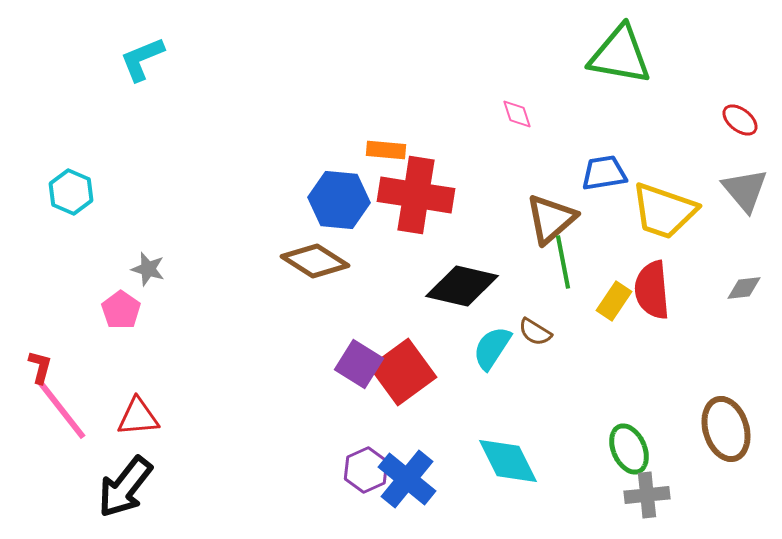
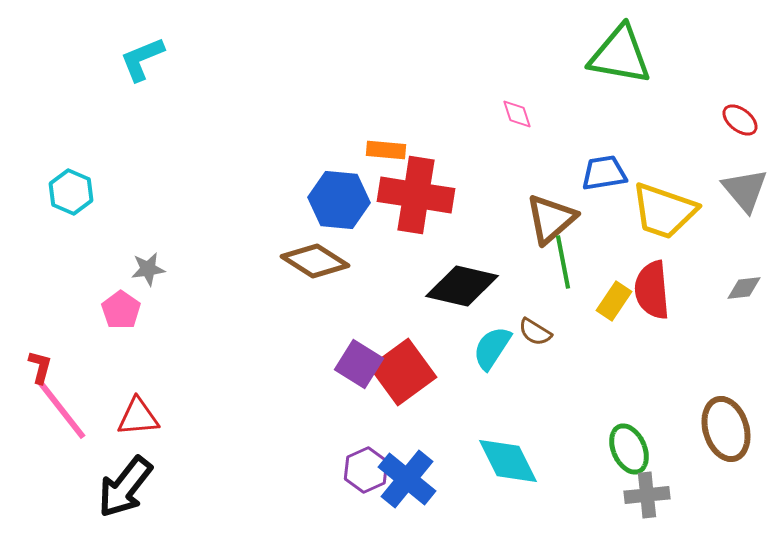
gray star: rotated 24 degrees counterclockwise
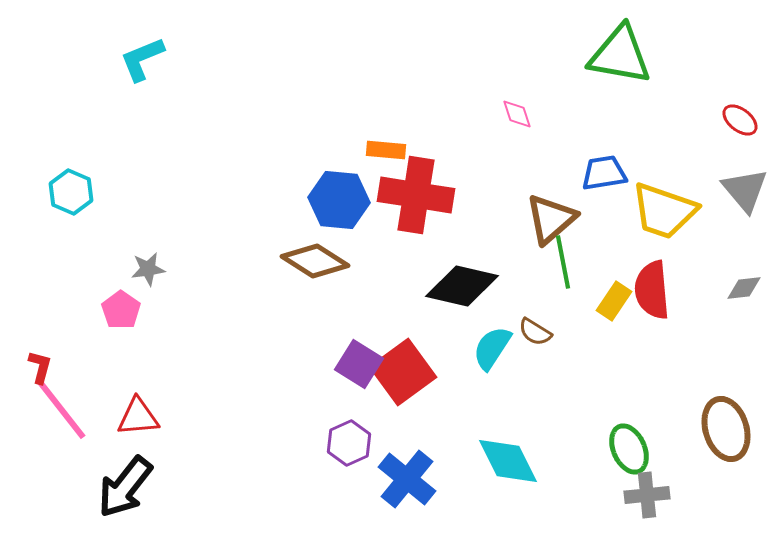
purple hexagon: moved 17 px left, 27 px up
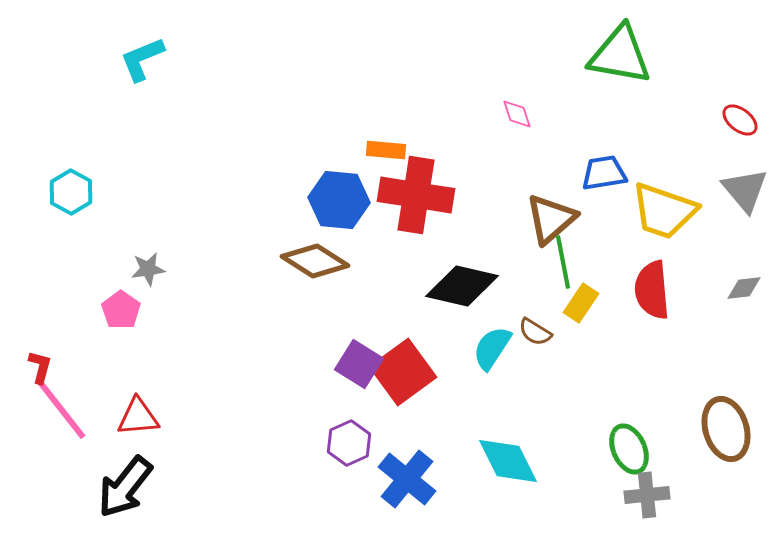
cyan hexagon: rotated 6 degrees clockwise
yellow rectangle: moved 33 px left, 2 px down
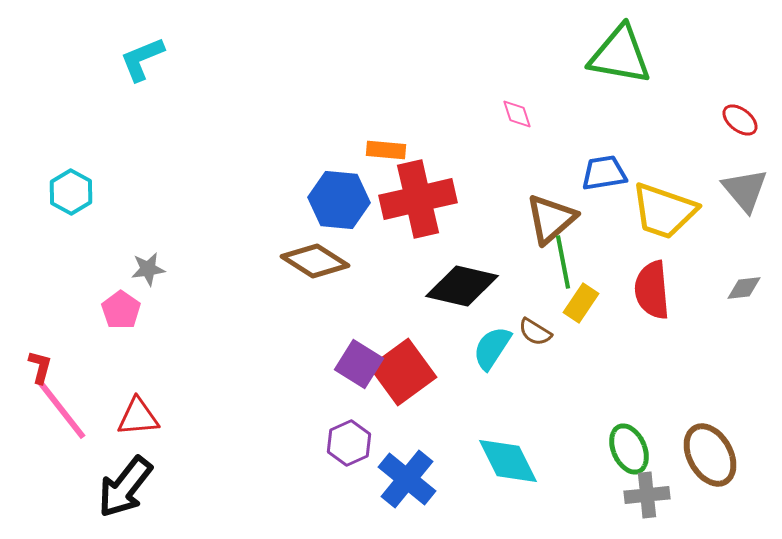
red cross: moved 2 px right, 4 px down; rotated 22 degrees counterclockwise
brown ellipse: moved 16 px left, 26 px down; rotated 12 degrees counterclockwise
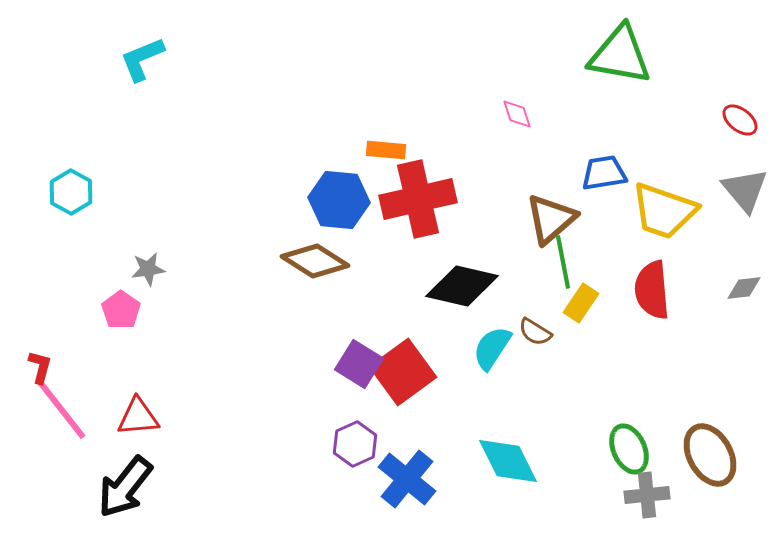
purple hexagon: moved 6 px right, 1 px down
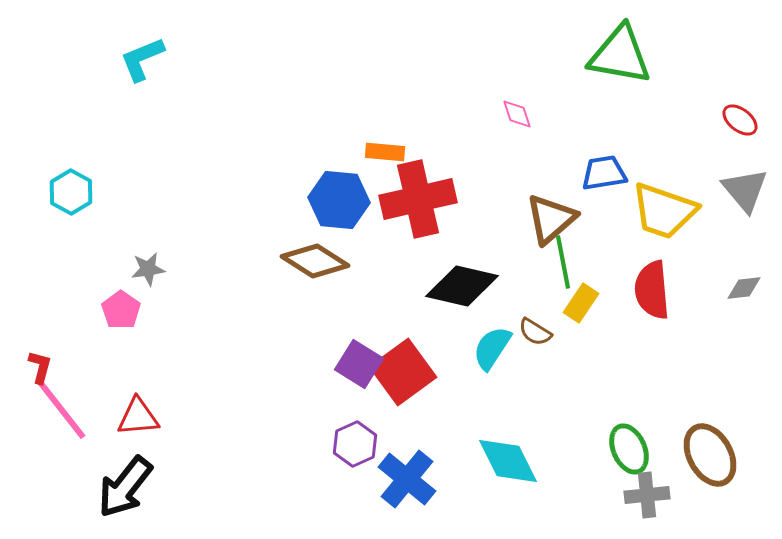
orange rectangle: moved 1 px left, 2 px down
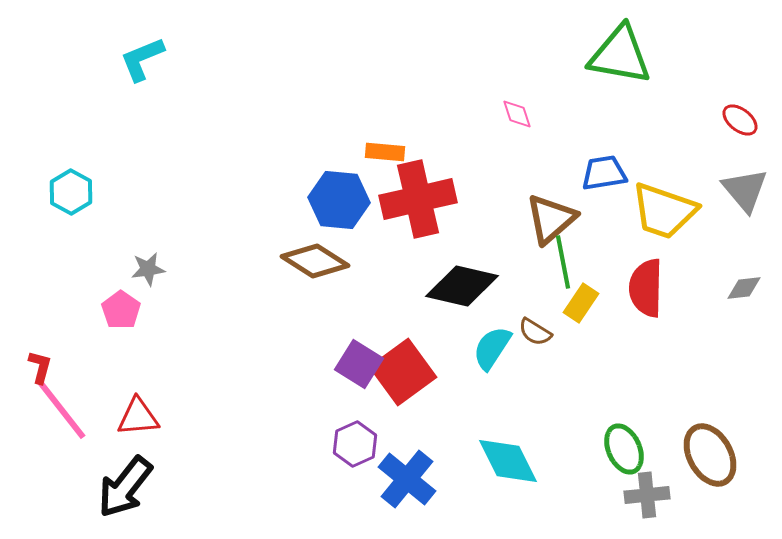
red semicircle: moved 6 px left, 2 px up; rotated 6 degrees clockwise
green ellipse: moved 5 px left
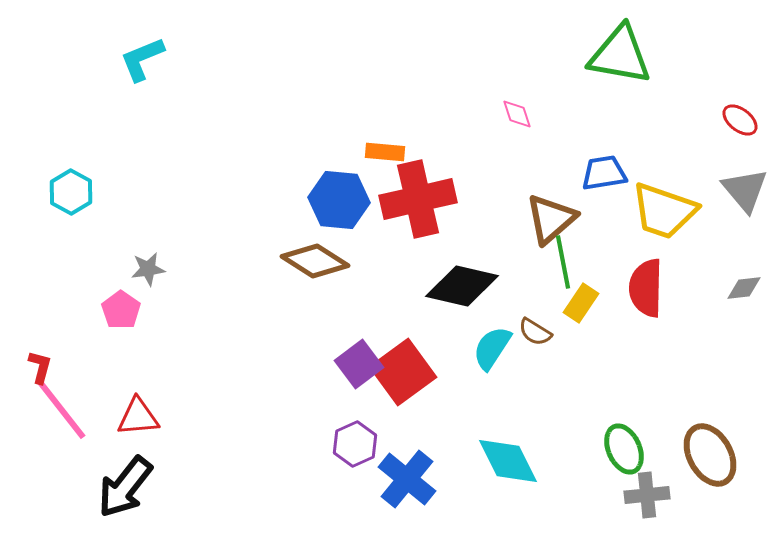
purple square: rotated 21 degrees clockwise
